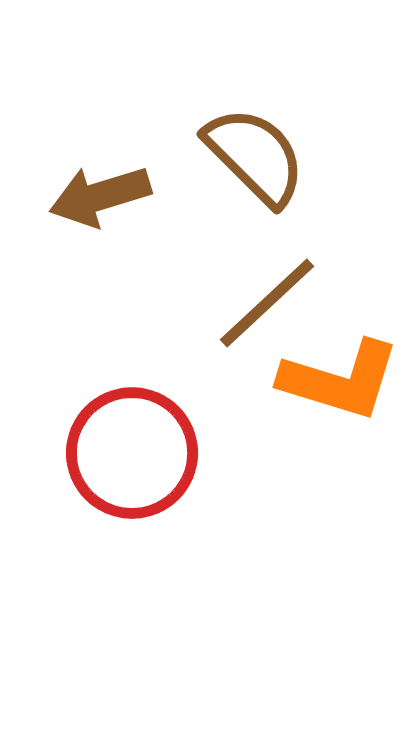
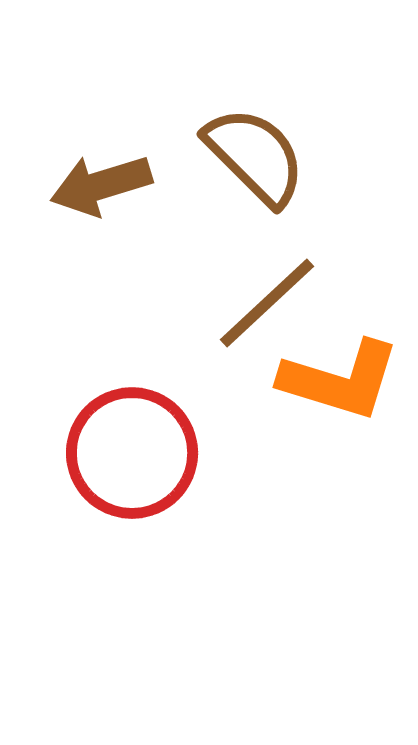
brown arrow: moved 1 px right, 11 px up
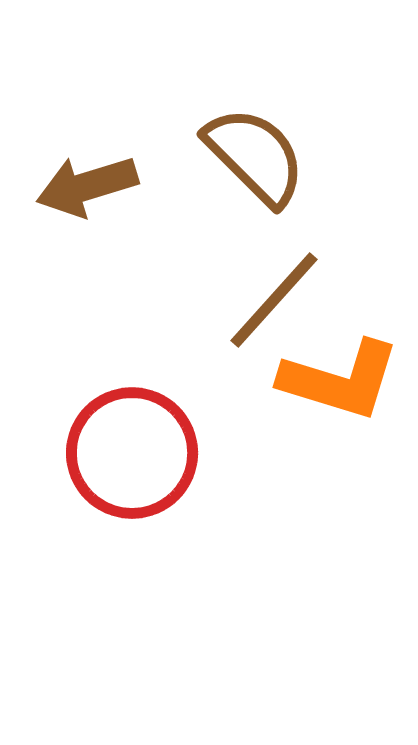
brown arrow: moved 14 px left, 1 px down
brown line: moved 7 px right, 3 px up; rotated 5 degrees counterclockwise
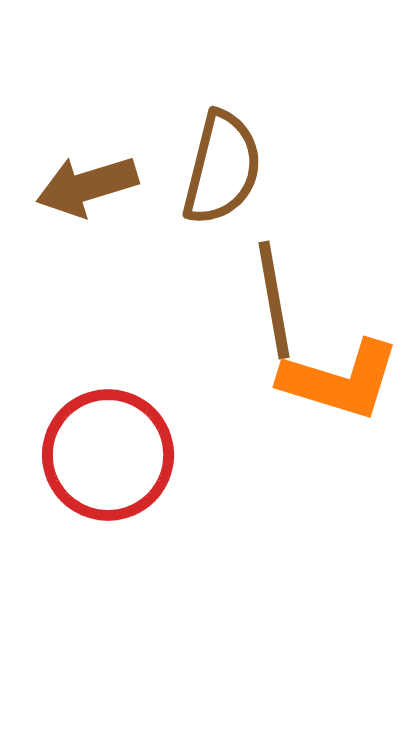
brown semicircle: moved 33 px left, 12 px down; rotated 59 degrees clockwise
brown line: rotated 52 degrees counterclockwise
red circle: moved 24 px left, 2 px down
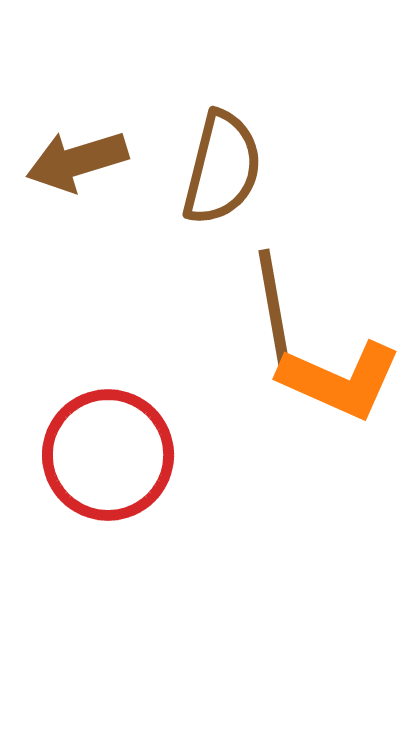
brown arrow: moved 10 px left, 25 px up
brown line: moved 8 px down
orange L-shape: rotated 7 degrees clockwise
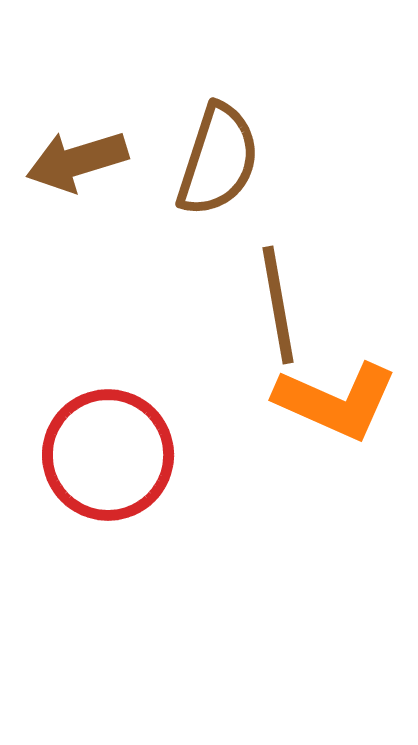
brown semicircle: moved 4 px left, 8 px up; rotated 4 degrees clockwise
brown line: moved 4 px right, 3 px up
orange L-shape: moved 4 px left, 21 px down
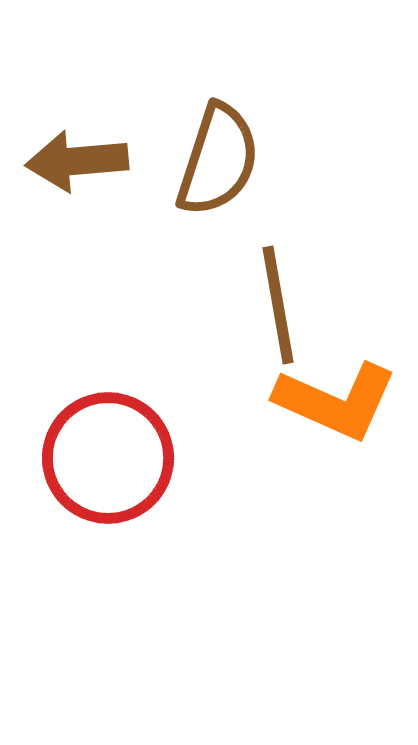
brown arrow: rotated 12 degrees clockwise
red circle: moved 3 px down
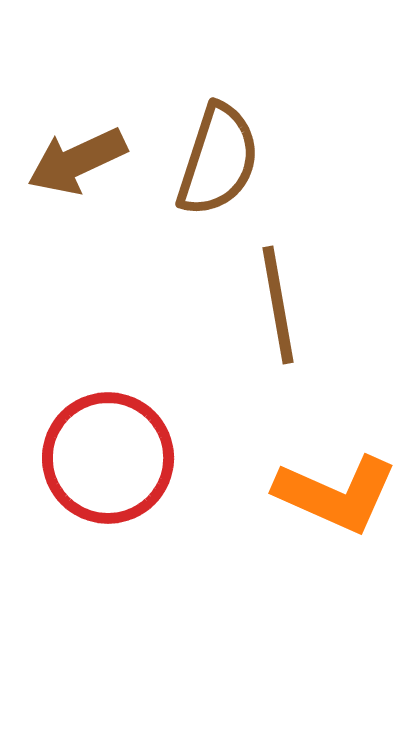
brown arrow: rotated 20 degrees counterclockwise
orange L-shape: moved 93 px down
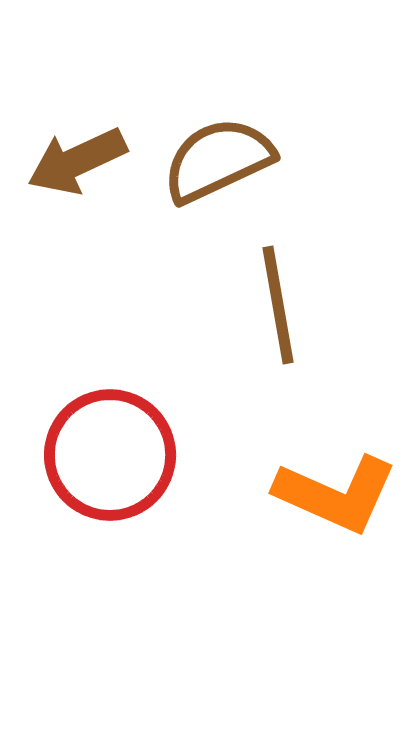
brown semicircle: rotated 133 degrees counterclockwise
red circle: moved 2 px right, 3 px up
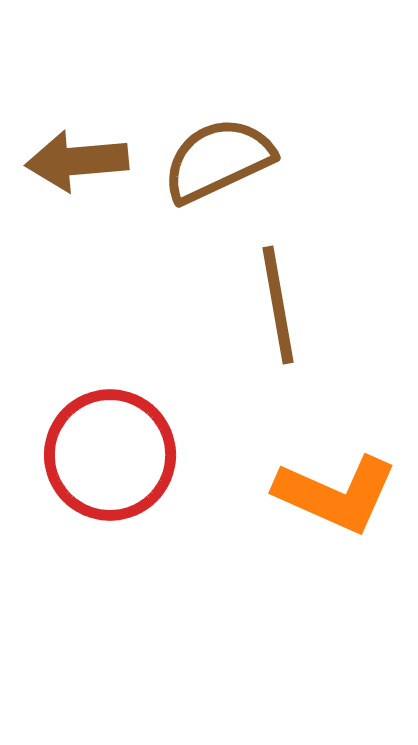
brown arrow: rotated 20 degrees clockwise
